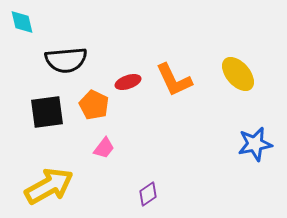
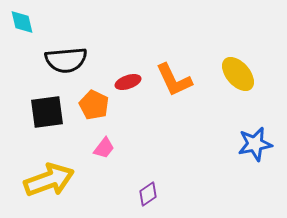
yellow arrow: moved 6 px up; rotated 9 degrees clockwise
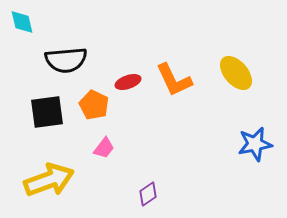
yellow ellipse: moved 2 px left, 1 px up
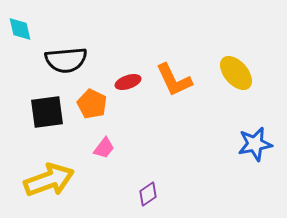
cyan diamond: moved 2 px left, 7 px down
orange pentagon: moved 2 px left, 1 px up
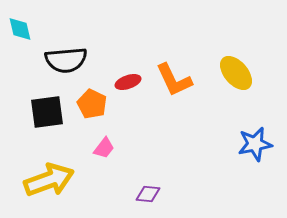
purple diamond: rotated 40 degrees clockwise
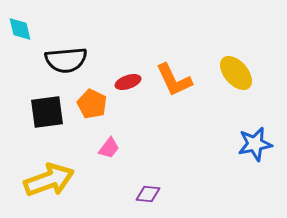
pink trapezoid: moved 5 px right
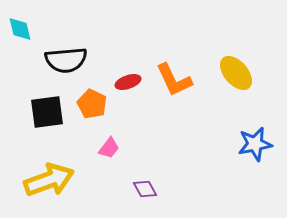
purple diamond: moved 3 px left, 5 px up; rotated 55 degrees clockwise
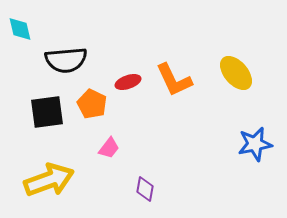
purple diamond: rotated 40 degrees clockwise
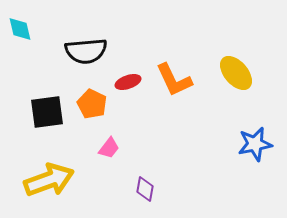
black semicircle: moved 20 px right, 9 px up
